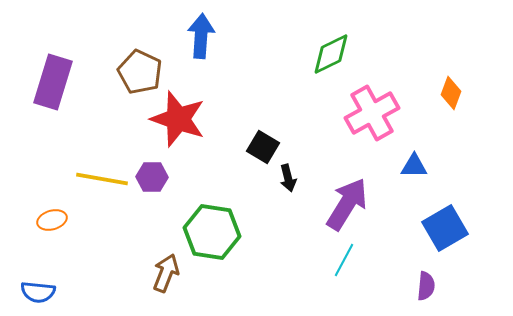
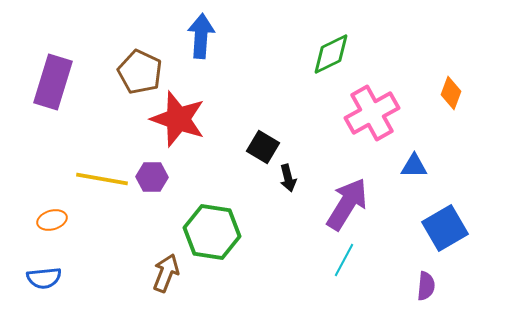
blue semicircle: moved 6 px right, 14 px up; rotated 12 degrees counterclockwise
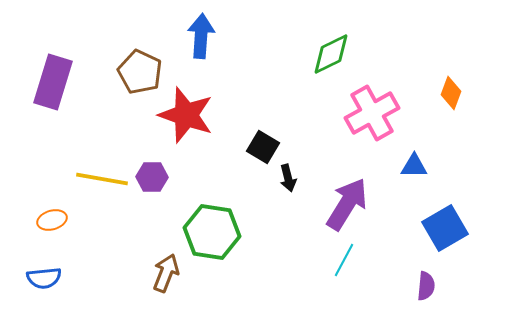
red star: moved 8 px right, 4 px up
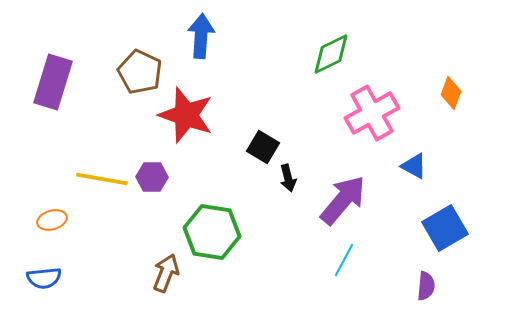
blue triangle: rotated 28 degrees clockwise
purple arrow: moved 4 px left, 4 px up; rotated 8 degrees clockwise
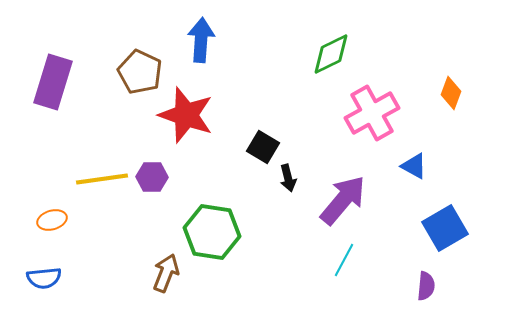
blue arrow: moved 4 px down
yellow line: rotated 18 degrees counterclockwise
